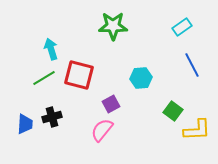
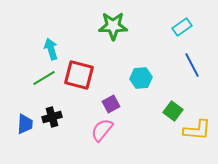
yellow L-shape: rotated 8 degrees clockwise
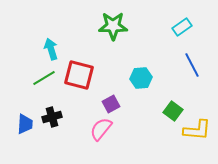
pink semicircle: moved 1 px left, 1 px up
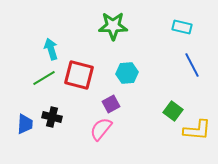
cyan rectangle: rotated 48 degrees clockwise
cyan hexagon: moved 14 px left, 5 px up
black cross: rotated 30 degrees clockwise
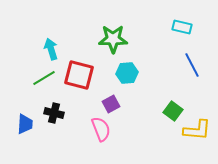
green star: moved 13 px down
black cross: moved 2 px right, 4 px up
pink semicircle: rotated 120 degrees clockwise
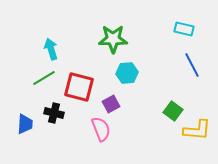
cyan rectangle: moved 2 px right, 2 px down
red square: moved 12 px down
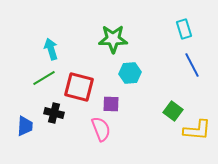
cyan rectangle: rotated 60 degrees clockwise
cyan hexagon: moved 3 px right
purple square: rotated 30 degrees clockwise
blue trapezoid: moved 2 px down
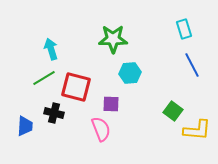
red square: moved 3 px left
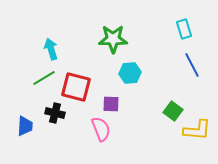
black cross: moved 1 px right
